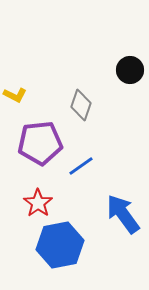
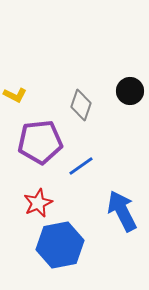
black circle: moved 21 px down
purple pentagon: moved 1 px up
red star: rotated 12 degrees clockwise
blue arrow: moved 1 px left, 3 px up; rotated 9 degrees clockwise
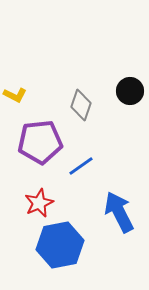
red star: moved 1 px right
blue arrow: moved 3 px left, 1 px down
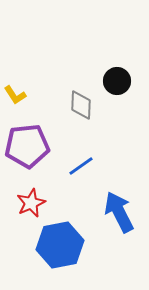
black circle: moved 13 px left, 10 px up
yellow L-shape: rotated 30 degrees clockwise
gray diamond: rotated 16 degrees counterclockwise
purple pentagon: moved 13 px left, 4 px down
red star: moved 8 px left
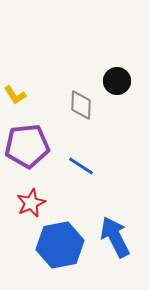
blue line: rotated 68 degrees clockwise
blue arrow: moved 4 px left, 25 px down
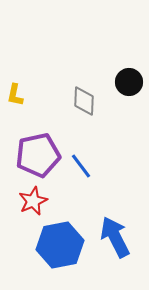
black circle: moved 12 px right, 1 px down
yellow L-shape: rotated 45 degrees clockwise
gray diamond: moved 3 px right, 4 px up
purple pentagon: moved 11 px right, 9 px down; rotated 6 degrees counterclockwise
blue line: rotated 20 degrees clockwise
red star: moved 2 px right, 2 px up
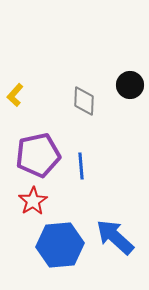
black circle: moved 1 px right, 3 px down
yellow L-shape: rotated 30 degrees clockwise
blue line: rotated 32 degrees clockwise
red star: rotated 8 degrees counterclockwise
blue arrow: rotated 21 degrees counterclockwise
blue hexagon: rotated 6 degrees clockwise
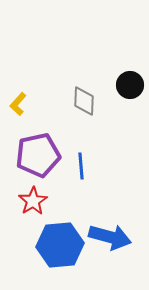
yellow L-shape: moved 3 px right, 9 px down
blue arrow: moved 5 px left; rotated 153 degrees clockwise
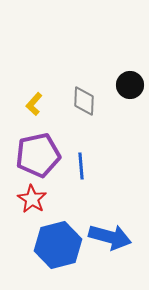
yellow L-shape: moved 16 px right
red star: moved 1 px left, 2 px up; rotated 8 degrees counterclockwise
blue hexagon: moved 2 px left; rotated 9 degrees counterclockwise
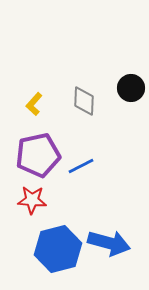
black circle: moved 1 px right, 3 px down
blue line: rotated 68 degrees clockwise
red star: moved 1 px down; rotated 28 degrees counterclockwise
blue arrow: moved 1 px left, 6 px down
blue hexagon: moved 4 px down
